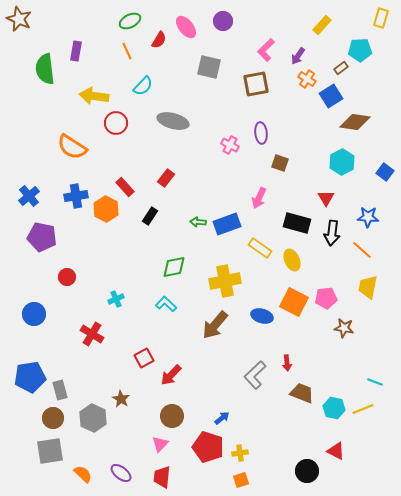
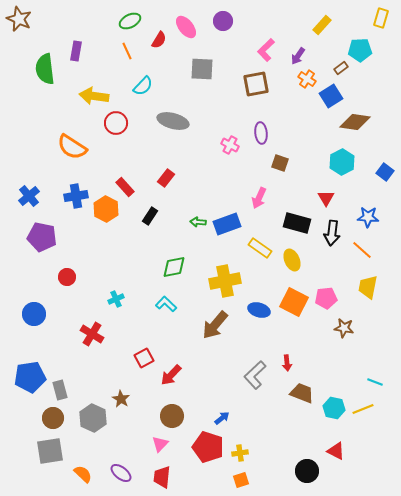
gray square at (209, 67): moved 7 px left, 2 px down; rotated 10 degrees counterclockwise
blue ellipse at (262, 316): moved 3 px left, 6 px up
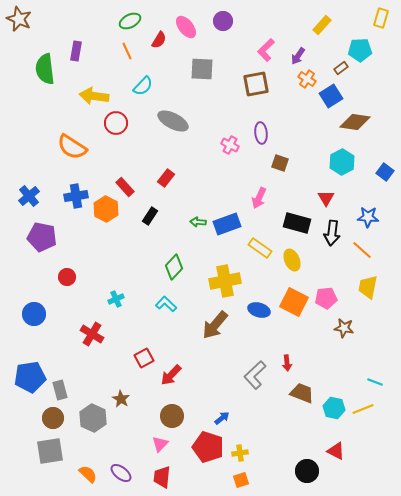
gray ellipse at (173, 121): rotated 12 degrees clockwise
green diamond at (174, 267): rotated 35 degrees counterclockwise
orange semicircle at (83, 474): moved 5 px right
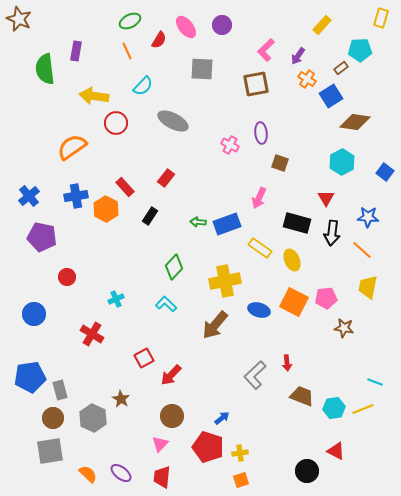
purple circle at (223, 21): moved 1 px left, 4 px down
orange semicircle at (72, 147): rotated 112 degrees clockwise
brown trapezoid at (302, 393): moved 3 px down
cyan hexagon at (334, 408): rotated 20 degrees counterclockwise
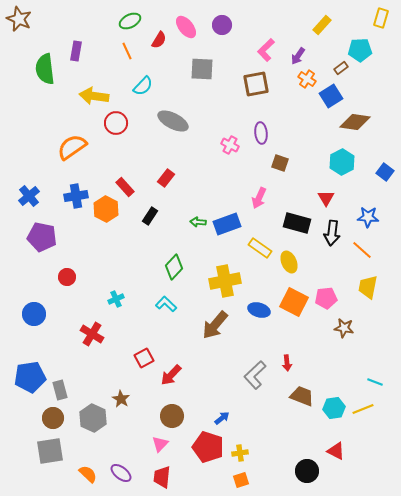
yellow ellipse at (292, 260): moved 3 px left, 2 px down
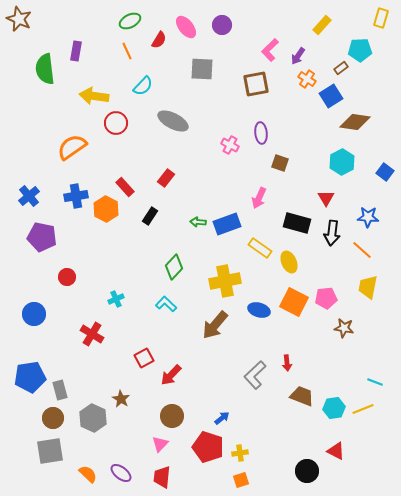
pink L-shape at (266, 50): moved 4 px right
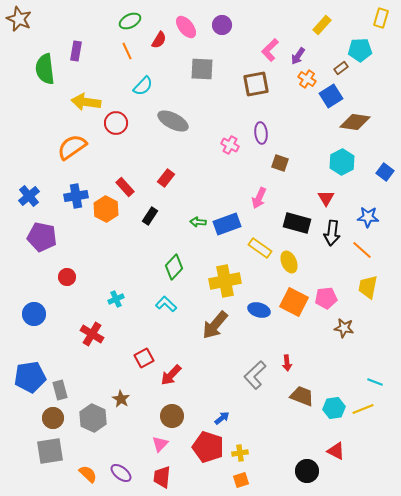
yellow arrow at (94, 96): moved 8 px left, 6 px down
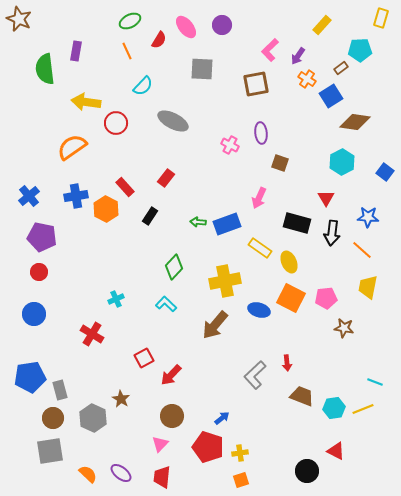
red circle at (67, 277): moved 28 px left, 5 px up
orange square at (294, 302): moved 3 px left, 4 px up
